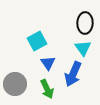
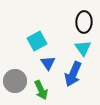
black ellipse: moved 1 px left, 1 px up
gray circle: moved 3 px up
green arrow: moved 6 px left, 1 px down
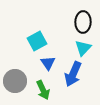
black ellipse: moved 1 px left
cyan triangle: rotated 18 degrees clockwise
green arrow: moved 2 px right
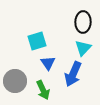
cyan square: rotated 12 degrees clockwise
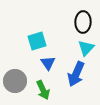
cyan triangle: moved 3 px right
blue arrow: moved 3 px right
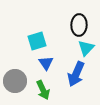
black ellipse: moved 4 px left, 3 px down
blue triangle: moved 2 px left
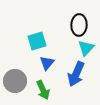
blue triangle: moved 1 px right; rotated 14 degrees clockwise
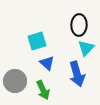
blue triangle: rotated 28 degrees counterclockwise
blue arrow: moved 1 px right; rotated 40 degrees counterclockwise
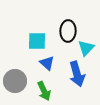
black ellipse: moved 11 px left, 6 px down
cyan square: rotated 18 degrees clockwise
green arrow: moved 1 px right, 1 px down
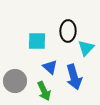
blue triangle: moved 3 px right, 4 px down
blue arrow: moved 3 px left, 3 px down
